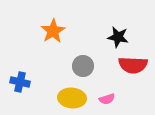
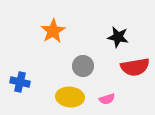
red semicircle: moved 2 px right, 2 px down; rotated 12 degrees counterclockwise
yellow ellipse: moved 2 px left, 1 px up
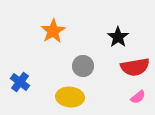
black star: rotated 25 degrees clockwise
blue cross: rotated 24 degrees clockwise
pink semicircle: moved 31 px right, 2 px up; rotated 21 degrees counterclockwise
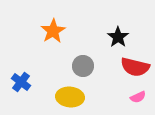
red semicircle: rotated 24 degrees clockwise
blue cross: moved 1 px right
pink semicircle: rotated 14 degrees clockwise
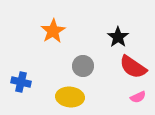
red semicircle: moved 2 px left; rotated 20 degrees clockwise
blue cross: rotated 24 degrees counterclockwise
